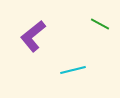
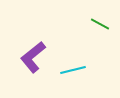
purple L-shape: moved 21 px down
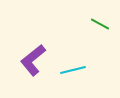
purple L-shape: moved 3 px down
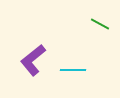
cyan line: rotated 15 degrees clockwise
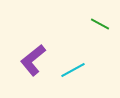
cyan line: rotated 30 degrees counterclockwise
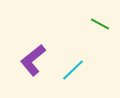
cyan line: rotated 15 degrees counterclockwise
